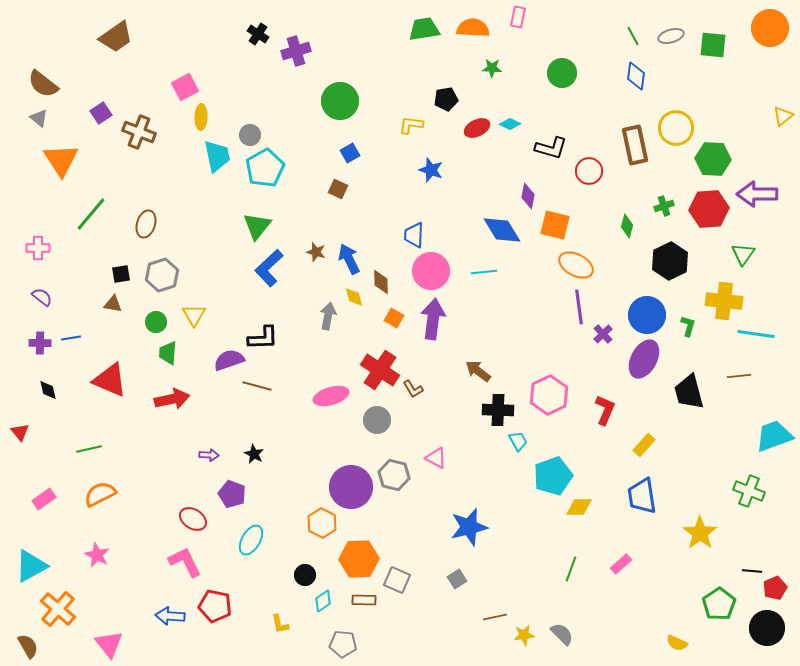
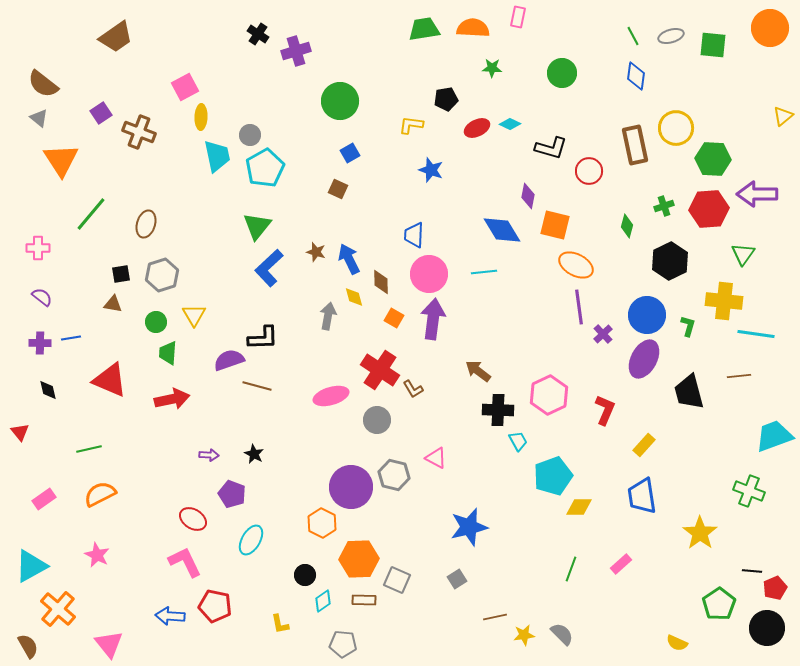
pink circle at (431, 271): moved 2 px left, 3 px down
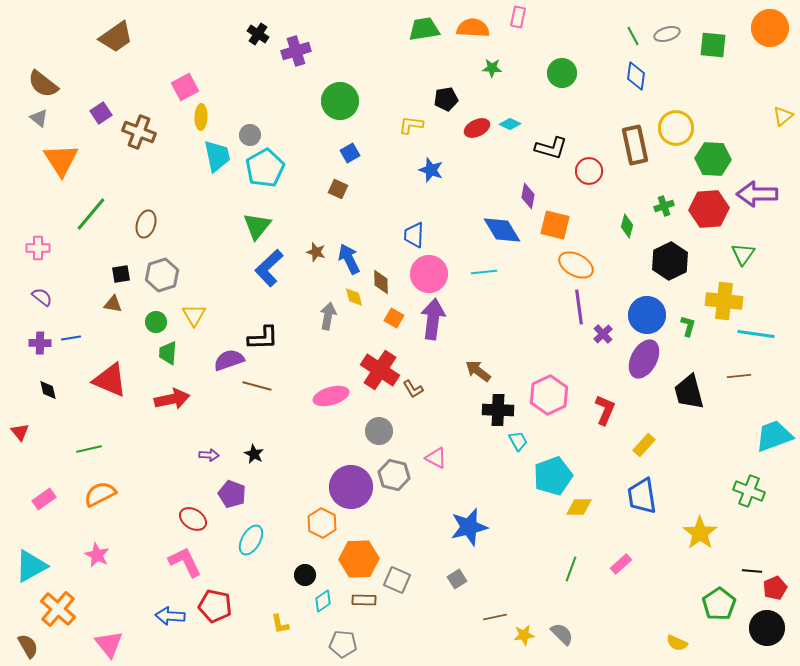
gray ellipse at (671, 36): moved 4 px left, 2 px up
gray circle at (377, 420): moved 2 px right, 11 px down
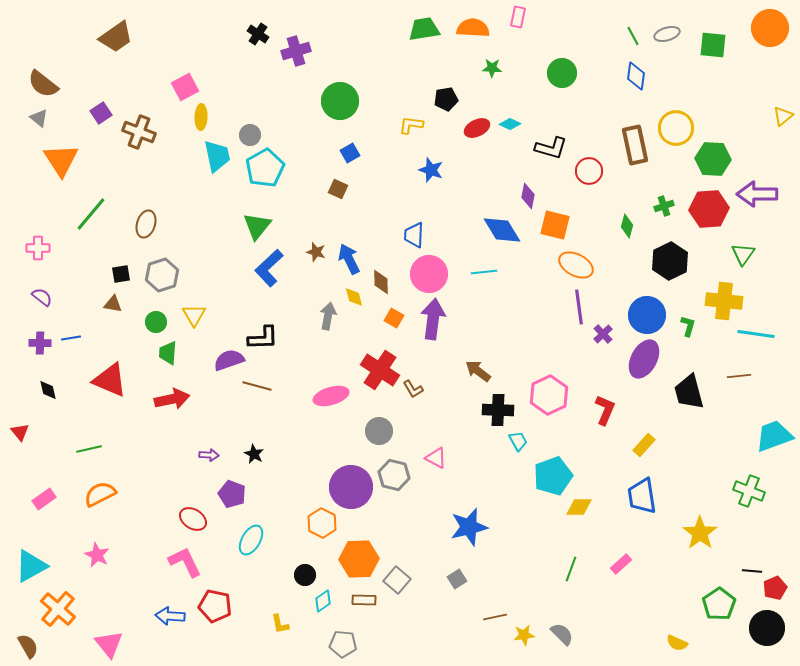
gray square at (397, 580): rotated 16 degrees clockwise
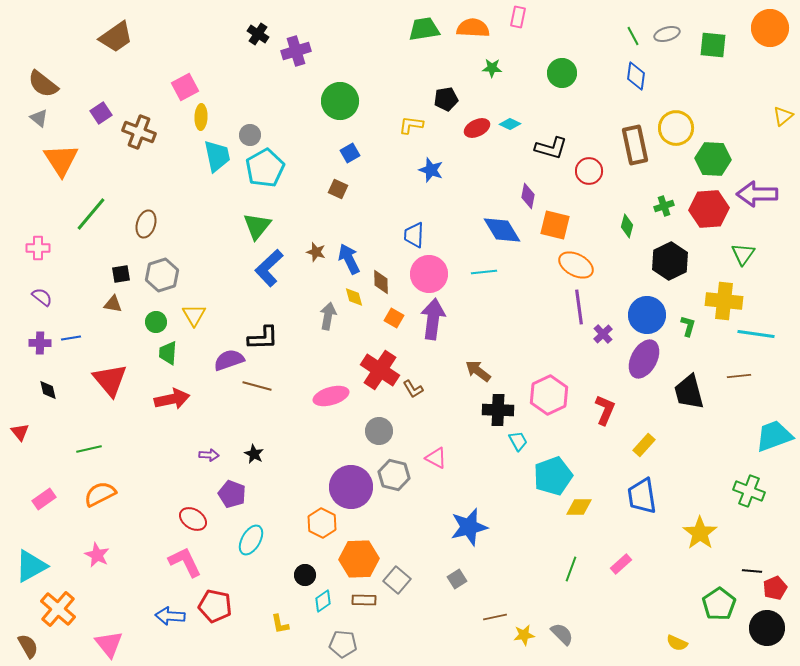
red triangle at (110, 380): rotated 27 degrees clockwise
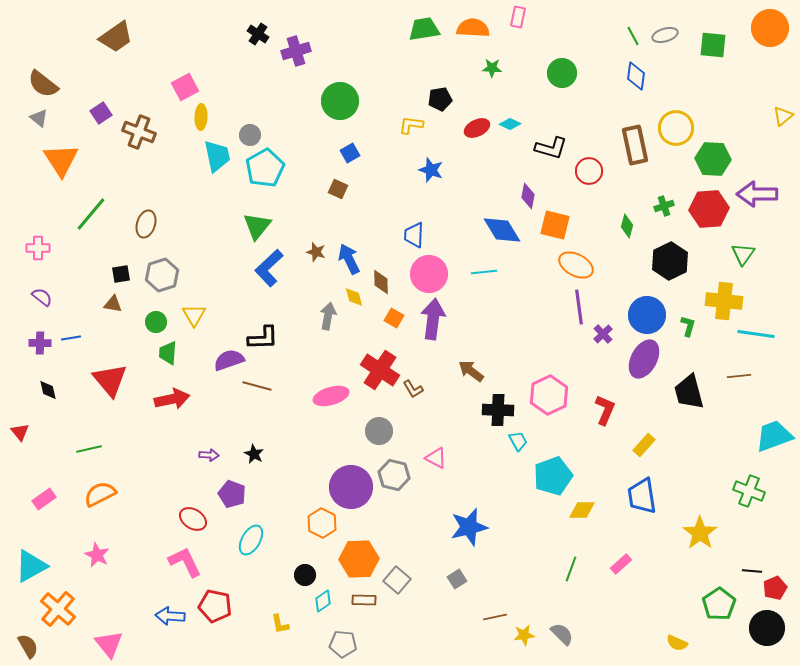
gray ellipse at (667, 34): moved 2 px left, 1 px down
black pentagon at (446, 99): moved 6 px left
brown arrow at (478, 371): moved 7 px left
yellow diamond at (579, 507): moved 3 px right, 3 px down
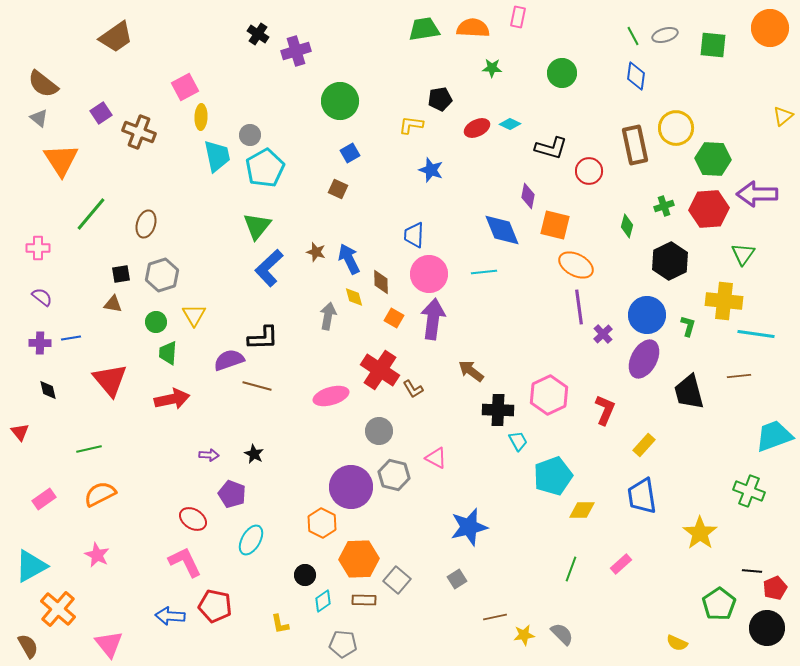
blue diamond at (502, 230): rotated 9 degrees clockwise
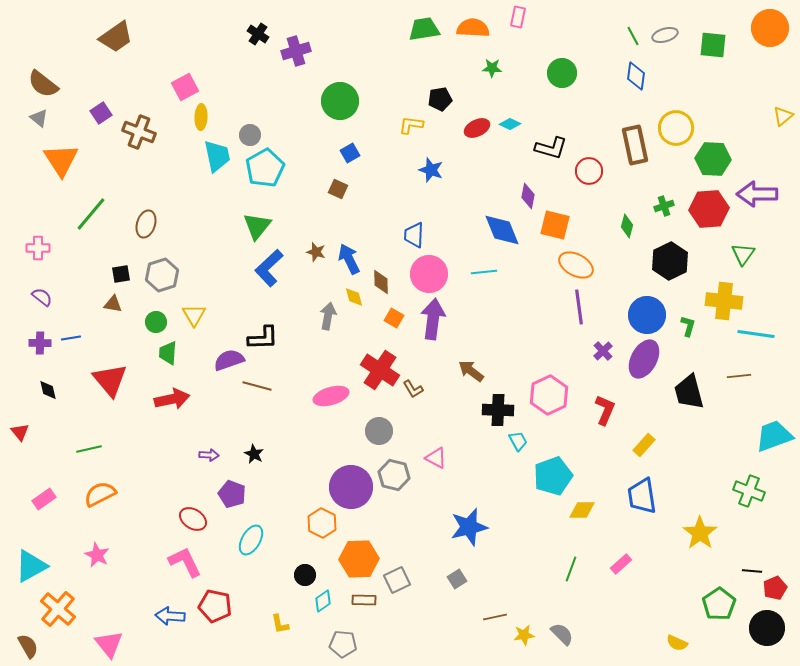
purple cross at (603, 334): moved 17 px down
gray square at (397, 580): rotated 24 degrees clockwise
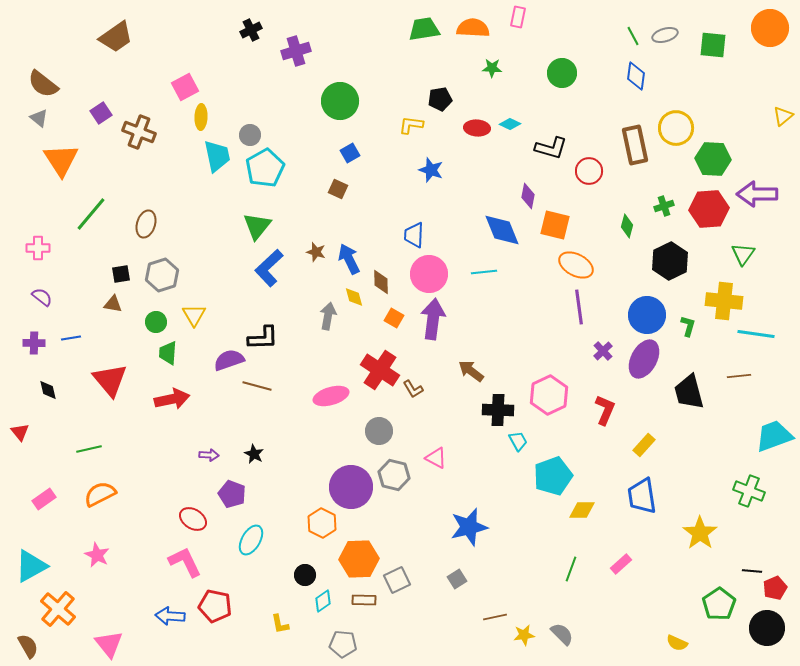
black cross at (258, 34): moved 7 px left, 4 px up; rotated 30 degrees clockwise
red ellipse at (477, 128): rotated 30 degrees clockwise
purple cross at (40, 343): moved 6 px left
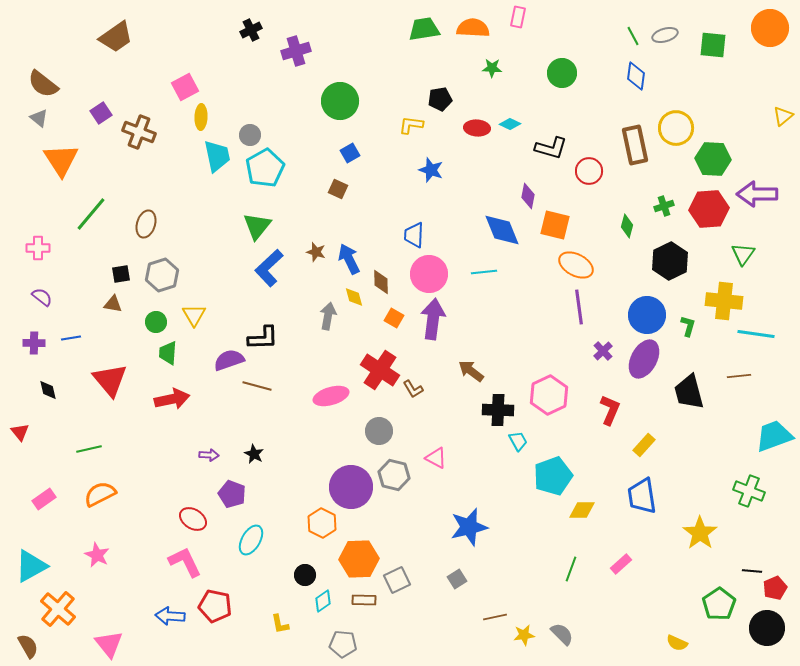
red L-shape at (605, 410): moved 5 px right
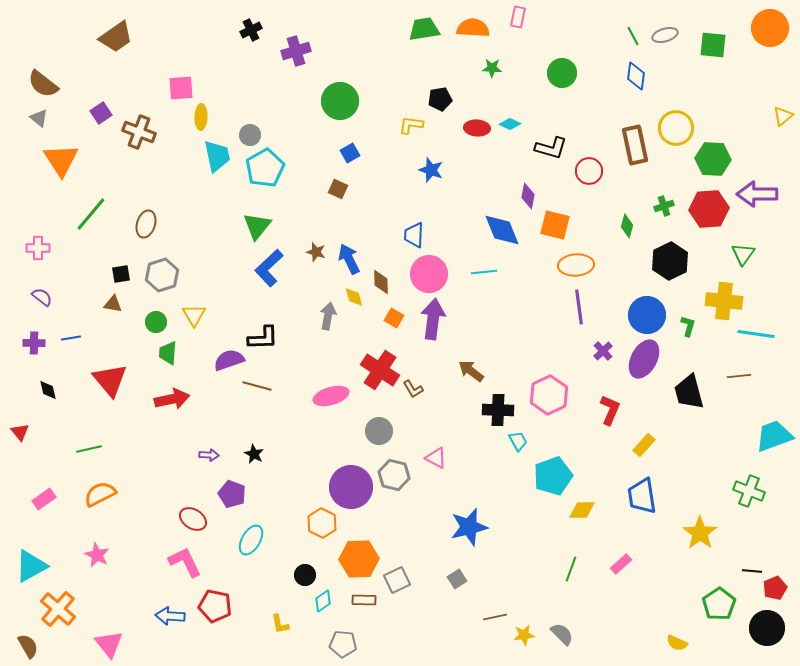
pink square at (185, 87): moved 4 px left, 1 px down; rotated 24 degrees clockwise
orange ellipse at (576, 265): rotated 32 degrees counterclockwise
